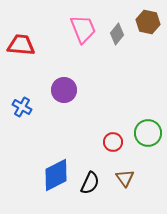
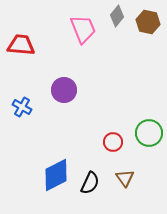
gray diamond: moved 18 px up
green circle: moved 1 px right
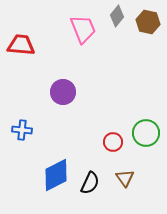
purple circle: moved 1 px left, 2 px down
blue cross: moved 23 px down; rotated 24 degrees counterclockwise
green circle: moved 3 px left
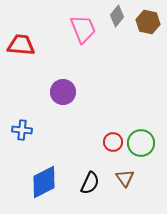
green circle: moved 5 px left, 10 px down
blue diamond: moved 12 px left, 7 px down
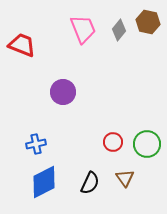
gray diamond: moved 2 px right, 14 px down
red trapezoid: moved 1 px right; rotated 16 degrees clockwise
blue cross: moved 14 px right, 14 px down; rotated 18 degrees counterclockwise
green circle: moved 6 px right, 1 px down
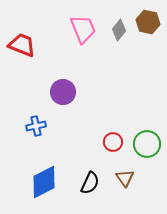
blue cross: moved 18 px up
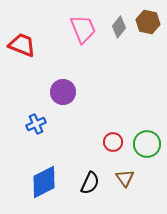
gray diamond: moved 3 px up
blue cross: moved 2 px up; rotated 12 degrees counterclockwise
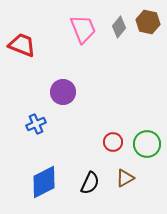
brown triangle: rotated 36 degrees clockwise
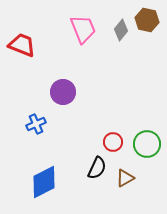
brown hexagon: moved 1 px left, 2 px up
gray diamond: moved 2 px right, 3 px down
black semicircle: moved 7 px right, 15 px up
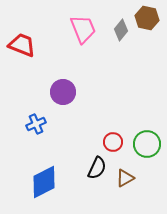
brown hexagon: moved 2 px up
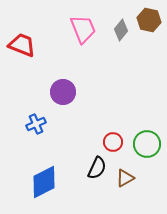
brown hexagon: moved 2 px right, 2 px down
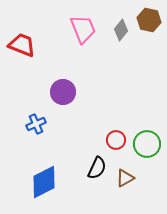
red circle: moved 3 px right, 2 px up
